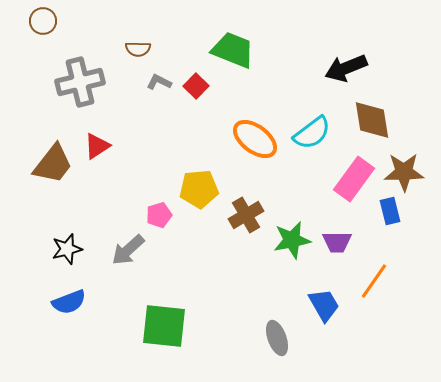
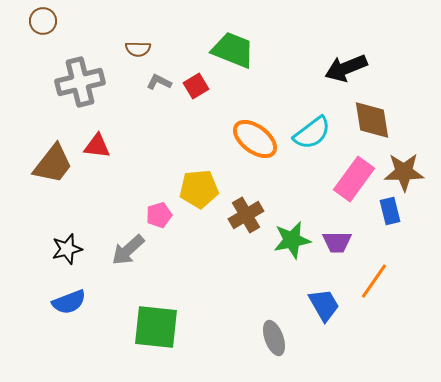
red square: rotated 15 degrees clockwise
red triangle: rotated 40 degrees clockwise
green square: moved 8 px left, 1 px down
gray ellipse: moved 3 px left
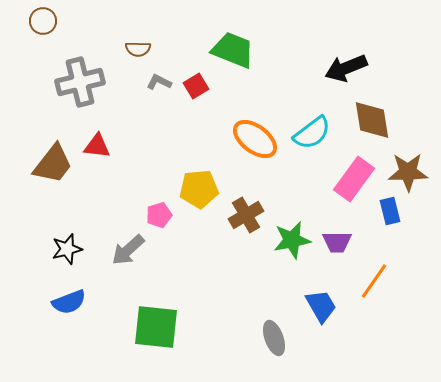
brown star: moved 4 px right
blue trapezoid: moved 3 px left, 1 px down
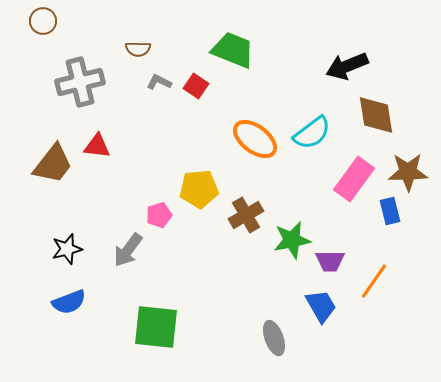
black arrow: moved 1 px right, 2 px up
red square: rotated 25 degrees counterclockwise
brown diamond: moved 4 px right, 5 px up
purple trapezoid: moved 7 px left, 19 px down
gray arrow: rotated 12 degrees counterclockwise
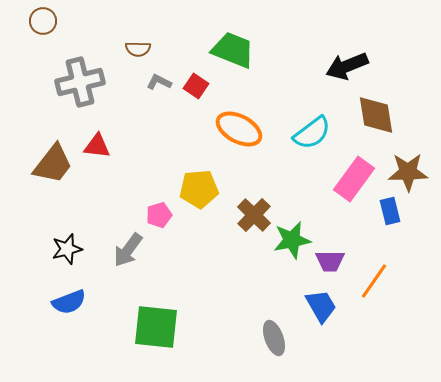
orange ellipse: moved 16 px left, 10 px up; rotated 9 degrees counterclockwise
brown cross: moved 8 px right; rotated 16 degrees counterclockwise
